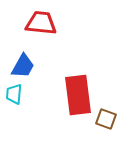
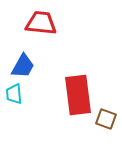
cyan trapezoid: rotated 10 degrees counterclockwise
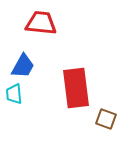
red rectangle: moved 2 px left, 7 px up
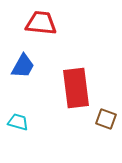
cyan trapezoid: moved 4 px right, 28 px down; rotated 110 degrees clockwise
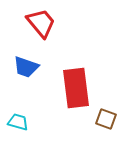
red trapezoid: rotated 44 degrees clockwise
blue trapezoid: moved 3 px right, 1 px down; rotated 80 degrees clockwise
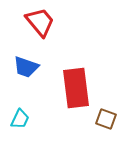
red trapezoid: moved 1 px left, 1 px up
cyan trapezoid: moved 2 px right, 3 px up; rotated 100 degrees clockwise
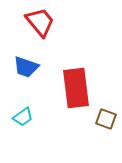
cyan trapezoid: moved 3 px right, 2 px up; rotated 30 degrees clockwise
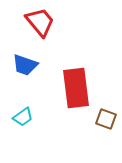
blue trapezoid: moved 1 px left, 2 px up
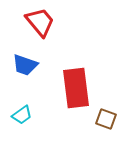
cyan trapezoid: moved 1 px left, 2 px up
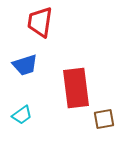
red trapezoid: rotated 132 degrees counterclockwise
blue trapezoid: rotated 36 degrees counterclockwise
brown square: moved 2 px left; rotated 30 degrees counterclockwise
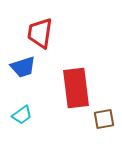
red trapezoid: moved 11 px down
blue trapezoid: moved 2 px left, 2 px down
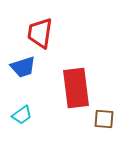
brown square: rotated 15 degrees clockwise
